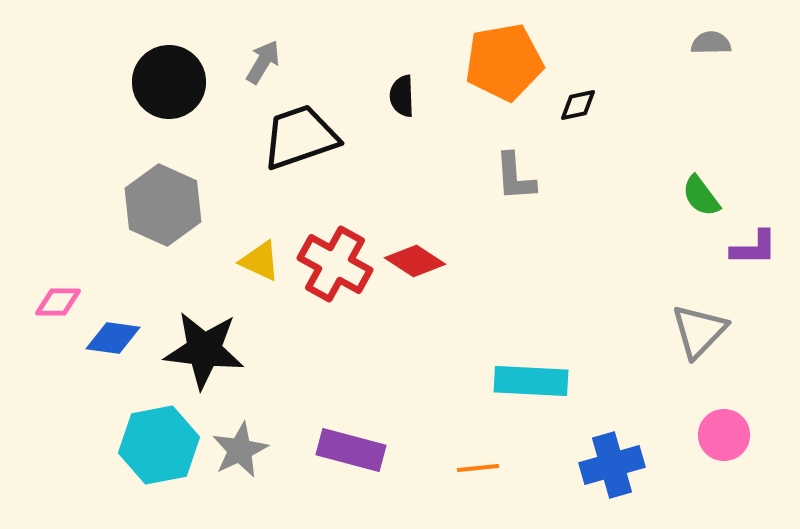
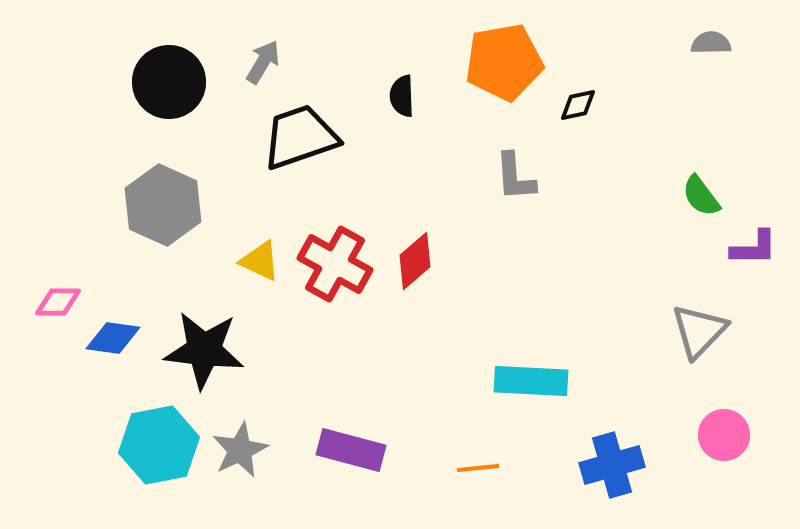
red diamond: rotated 74 degrees counterclockwise
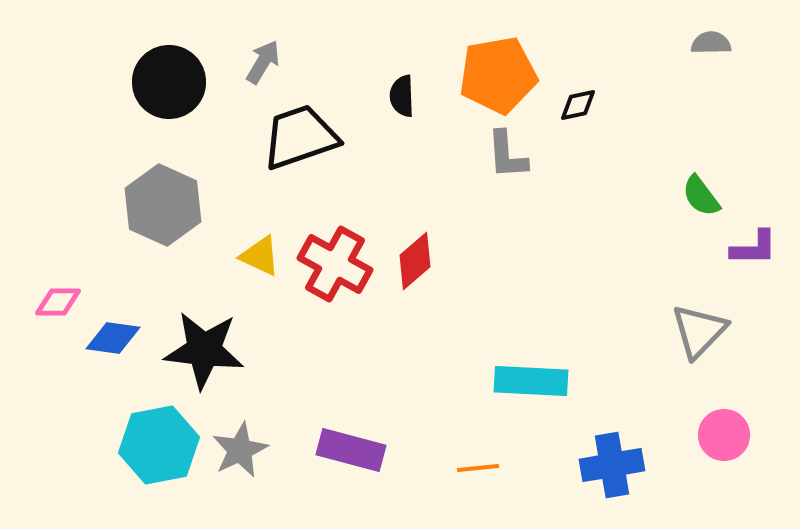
orange pentagon: moved 6 px left, 13 px down
gray L-shape: moved 8 px left, 22 px up
yellow triangle: moved 5 px up
blue cross: rotated 6 degrees clockwise
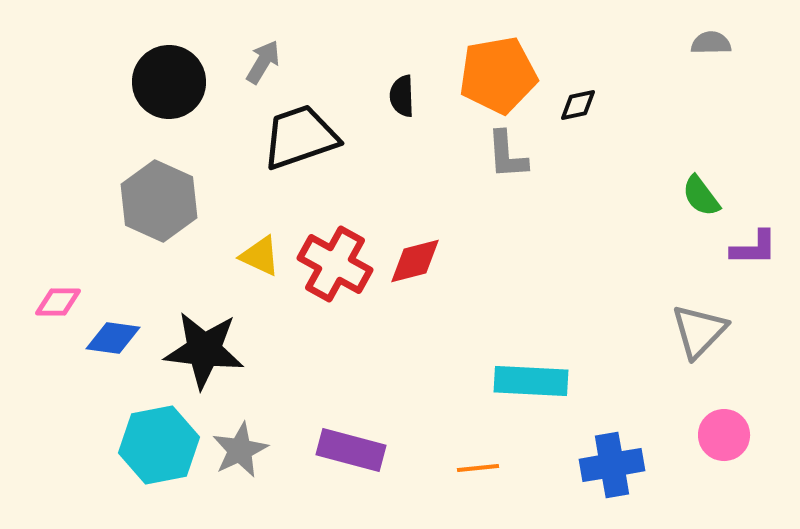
gray hexagon: moved 4 px left, 4 px up
red diamond: rotated 26 degrees clockwise
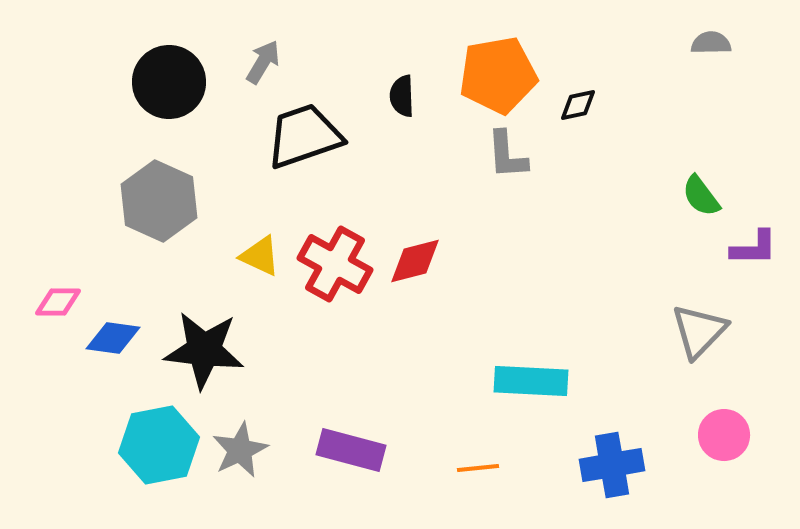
black trapezoid: moved 4 px right, 1 px up
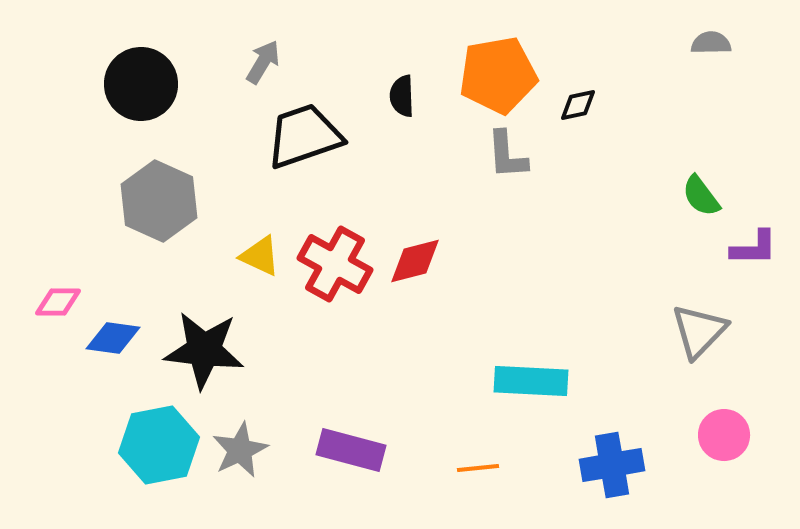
black circle: moved 28 px left, 2 px down
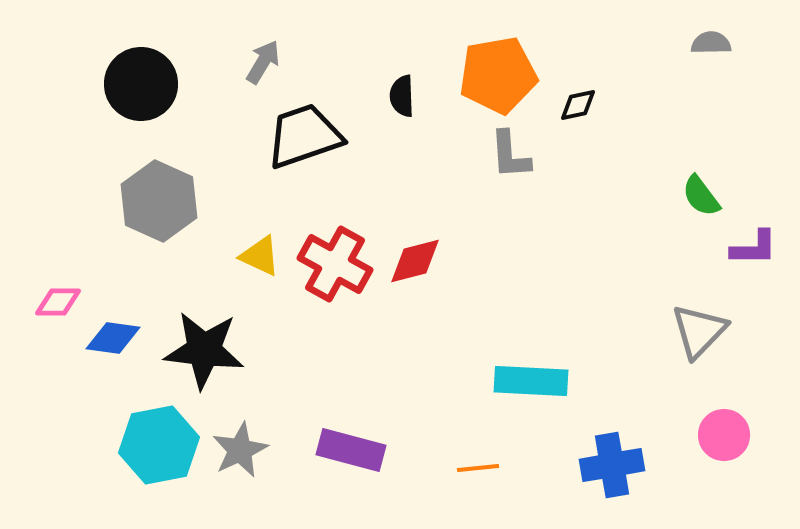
gray L-shape: moved 3 px right
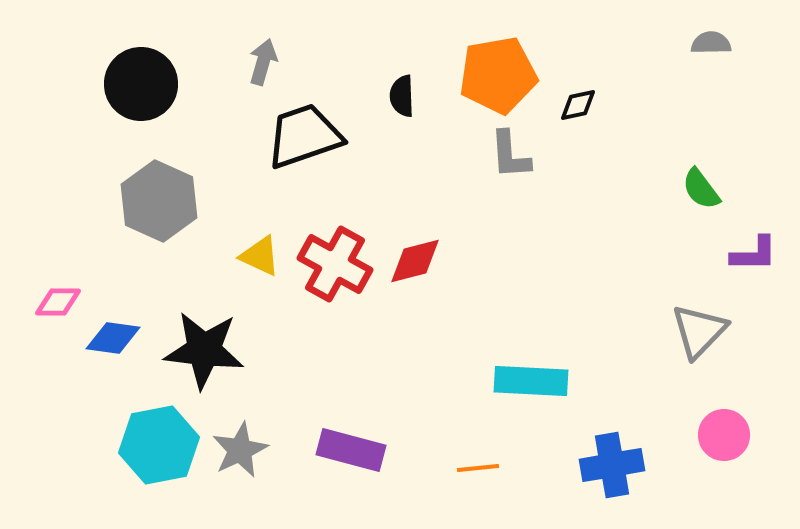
gray arrow: rotated 15 degrees counterclockwise
green semicircle: moved 7 px up
purple L-shape: moved 6 px down
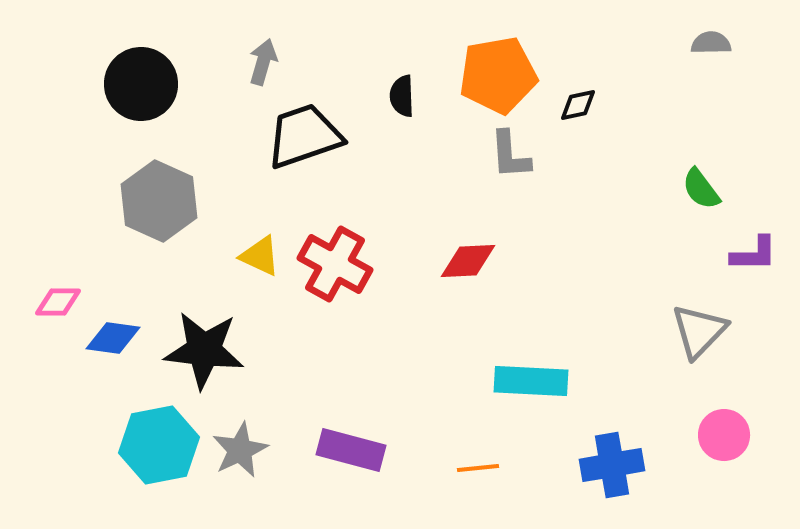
red diamond: moved 53 px right; rotated 12 degrees clockwise
